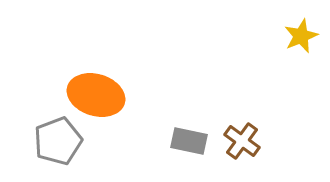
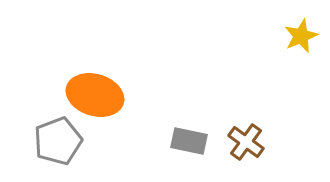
orange ellipse: moved 1 px left
brown cross: moved 4 px right, 1 px down
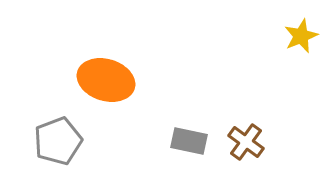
orange ellipse: moved 11 px right, 15 px up
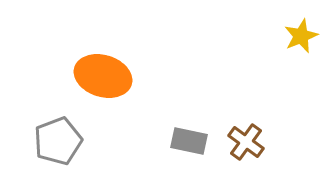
orange ellipse: moved 3 px left, 4 px up
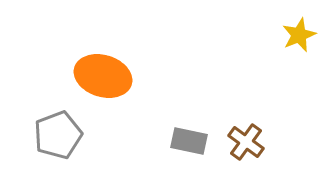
yellow star: moved 2 px left, 1 px up
gray pentagon: moved 6 px up
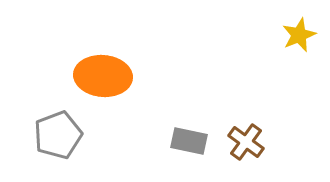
orange ellipse: rotated 12 degrees counterclockwise
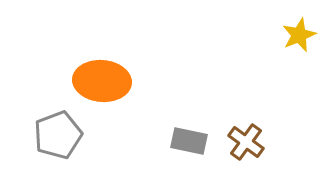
orange ellipse: moved 1 px left, 5 px down
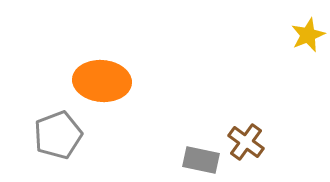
yellow star: moved 9 px right
gray rectangle: moved 12 px right, 19 px down
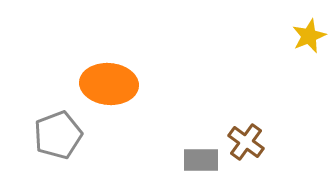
yellow star: moved 1 px right, 1 px down
orange ellipse: moved 7 px right, 3 px down
gray rectangle: rotated 12 degrees counterclockwise
